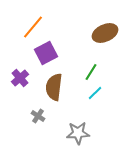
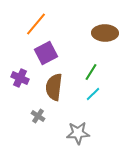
orange line: moved 3 px right, 3 px up
brown ellipse: rotated 25 degrees clockwise
purple cross: rotated 24 degrees counterclockwise
cyan line: moved 2 px left, 1 px down
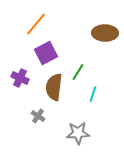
green line: moved 13 px left
cyan line: rotated 28 degrees counterclockwise
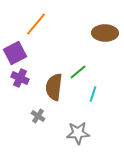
purple square: moved 31 px left
green line: rotated 18 degrees clockwise
